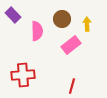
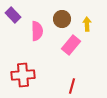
pink rectangle: rotated 12 degrees counterclockwise
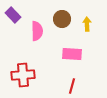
pink rectangle: moved 1 px right, 9 px down; rotated 54 degrees clockwise
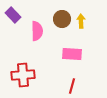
yellow arrow: moved 6 px left, 3 px up
